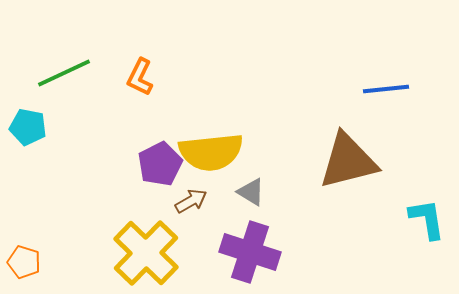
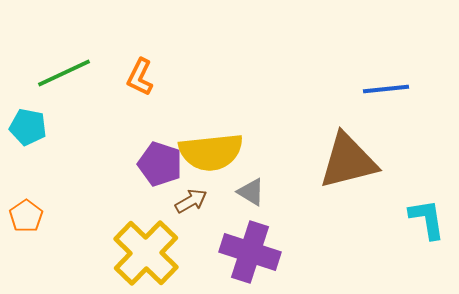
purple pentagon: rotated 27 degrees counterclockwise
orange pentagon: moved 2 px right, 46 px up; rotated 20 degrees clockwise
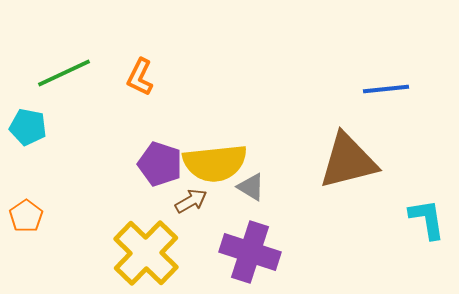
yellow semicircle: moved 4 px right, 11 px down
gray triangle: moved 5 px up
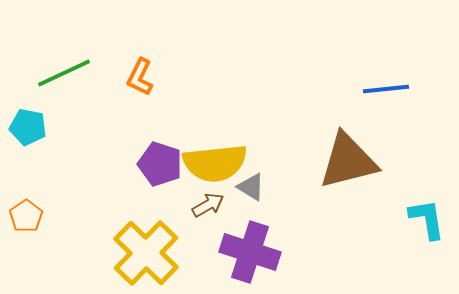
brown arrow: moved 17 px right, 4 px down
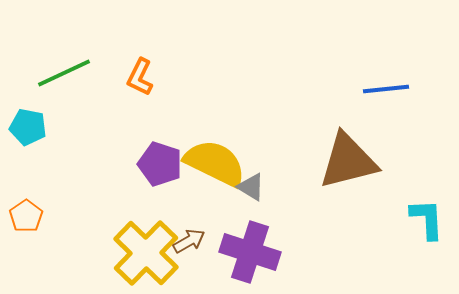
yellow semicircle: rotated 148 degrees counterclockwise
brown arrow: moved 19 px left, 36 px down
cyan L-shape: rotated 6 degrees clockwise
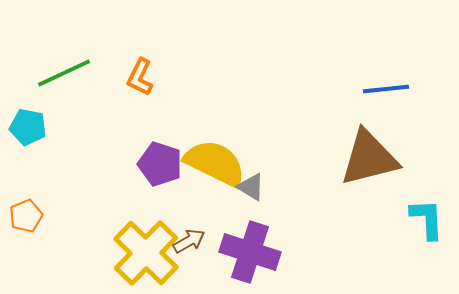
brown triangle: moved 21 px right, 3 px up
orange pentagon: rotated 12 degrees clockwise
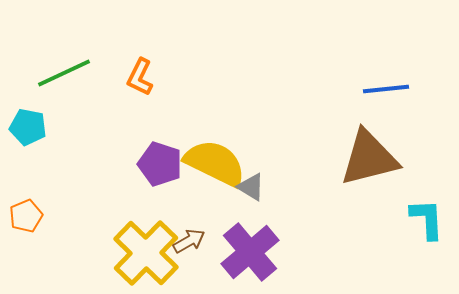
purple cross: rotated 32 degrees clockwise
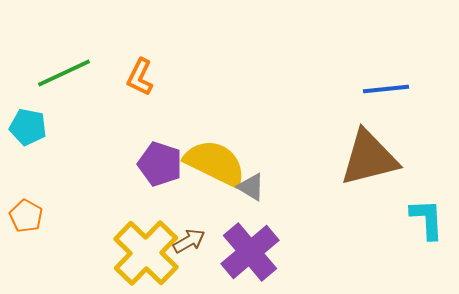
orange pentagon: rotated 20 degrees counterclockwise
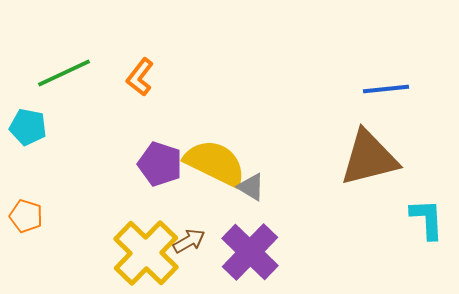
orange L-shape: rotated 12 degrees clockwise
orange pentagon: rotated 12 degrees counterclockwise
purple cross: rotated 6 degrees counterclockwise
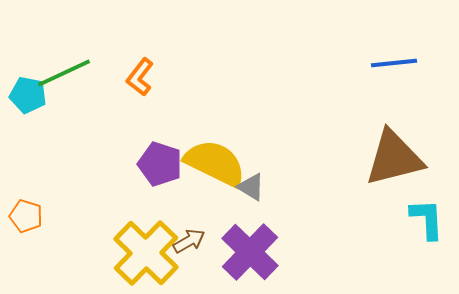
blue line: moved 8 px right, 26 px up
cyan pentagon: moved 32 px up
brown triangle: moved 25 px right
